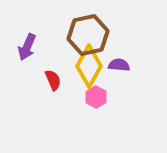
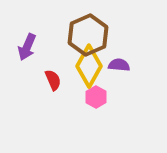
brown hexagon: rotated 12 degrees counterclockwise
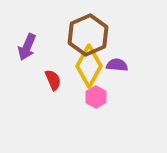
purple semicircle: moved 2 px left
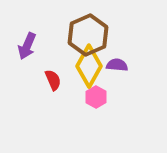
purple arrow: moved 1 px up
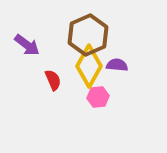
purple arrow: moved 1 px up; rotated 76 degrees counterclockwise
pink hexagon: moved 2 px right; rotated 25 degrees clockwise
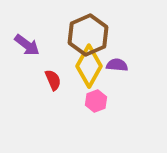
pink hexagon: moved 2 px left, 4 px down; rotated 15 degrees counterclockwise
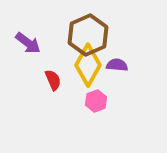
purple arrow: moved 1 px right, 2 px up
yellow diamond: moved 1 px left, 1 px up
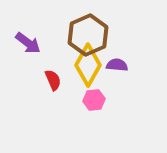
pink hexagon: moved 2 px left, 1 px up; rotated 15 degrees clockwise
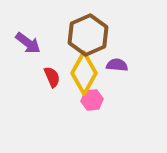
yellow diamond: moved 4 px left, 8 px down
red semicircle: moved 1 px left, 3 px up
pink hexagon: moved 2 px left
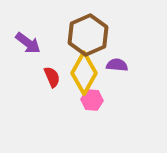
pink hexagon: rotated 10 degrees clockwise
